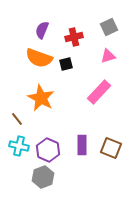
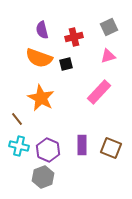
purple semicircle: rotated 36 degrees counterclockwise
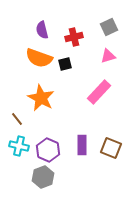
black square: moved 1 px left
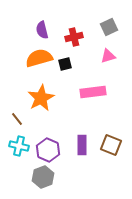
orange semicircle: rotated 144 degrees clockwise
pink rectangle: moved 6 px left; rotated 40 degrees clockwise
orange star: rotated 16 degrees clockwise
brown square: moved 3 px up
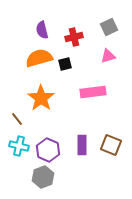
orange star: rotated 8 degrees counterclockwise
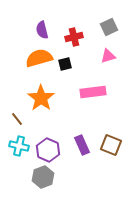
purple rectangle: rotated 24 degrees counterclockwise
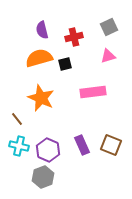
orange star: rotated 12 degrees counterclockwise
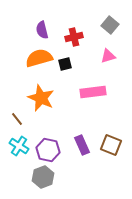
gray square: moved 1 px right, 2 px up; rotated 24 degrees counterclockwise
cyan cross: rotated 18 degrees clockwise
purple hexagon: rotated 10 degrees counterclockwise
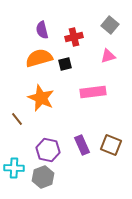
cyan cross: moved 5 px left, 22 px down; rotated 30 degrees counterclockwise
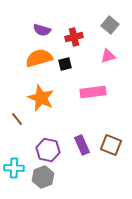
purple semicircle: rotated 60 degrees counterclockwise
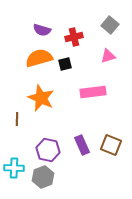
brown line: rotated 40 degrees clockwise
